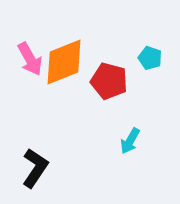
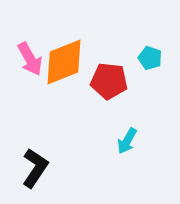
red pentagon: rotated 9 degrees counterclockwise
cyan arrow: moved 3 px left
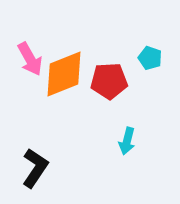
orange diamond: moved 12 px down
red pentagon: rotated 9 degrees counterclockwise
cyan arrow: rotated 16 degrees counterclockwise
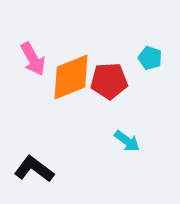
pink arrow: moved 3 px right
orange diamond: moved 7 px right, 3 px down
cyan arrow: rotated 68 degrees counterclockwise
black L-shape: moved 1 px left, 1 px down; rotated 87 degrees counterclockwise
